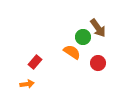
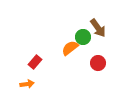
orange semicircle: moved 2 px left, 4 px up; rotated 72 degrees counterclockwise
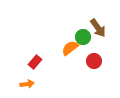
red circle: moved 4 px left, 2 px up
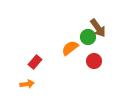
green circle: moved 5 px right
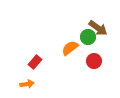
brown arrow: rotated 18 degrees counterclockwise
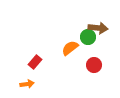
brown arrow: rotated 30 degrees counterclockwise
red circle: moved 4 px down
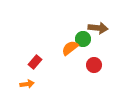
green circle: moved 5 px left, 2 px down
